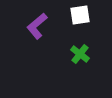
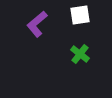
purple L-shape: moved 2 px up
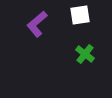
green cross: moved 5 px right
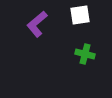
green cross: rotated 24 degrees counterclockwise
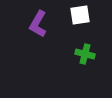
purple L-shape: moved 1 px right; rotated 20 degrees counterclockwise
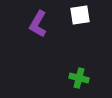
green cross: moved 6 px left, 24 px down
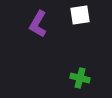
green cross: moved 1 px right
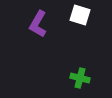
white square: rotated 25 degrees clockwise
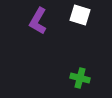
purple L-shape: moved 3 px up
